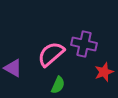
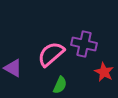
red star: rotated 24 degrees counterclockwise
green semicircle: moved 2 px right
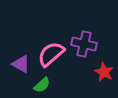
purple triangle: moved 8 px right, 4 px up
green semicircle: moved 18 px left; rotated 24 degrees clockwise
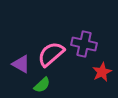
red star: moved 2 px left; rotated 18 degrees clockwise
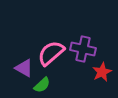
purple cross: moved 1 px left, 5 px down
pink semicircle: moved 1 px up
purple triangle: moved 3 px right, 4 px down
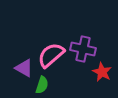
pink semicircle: moved 2 px down
red star: rotated 18 degrees counterclockwise
green semicircle: rotated 30 degrees counterclockwise
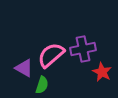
purple cross: rotated 25 degrees counterclockwise
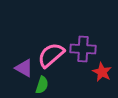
purple cross: rotated 15 degrees clockwise
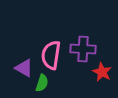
pink semicircle: rotated 40 degrees counterclockwise
green semicircle: moved 2 px up
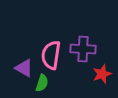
red star: moved 2 px down; rotated 24 degrees clockwise
